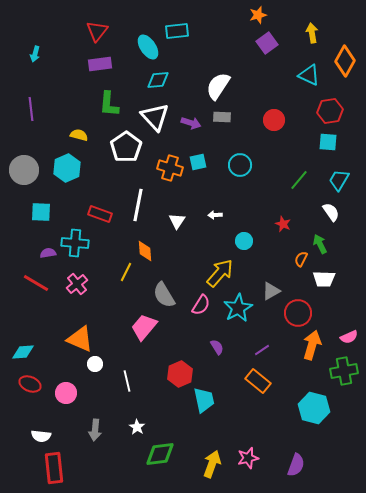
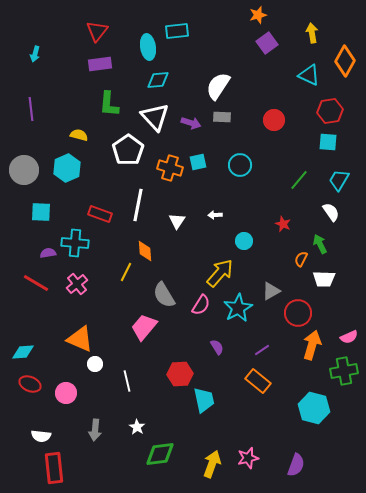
cyan ellipse at (148, 47): rotated 25 degrees clockwise
white pentagon at (126, 147): moved 2 px right, 3 px down
red hexagon at (180, 374): rotated 20 degrees clockwise
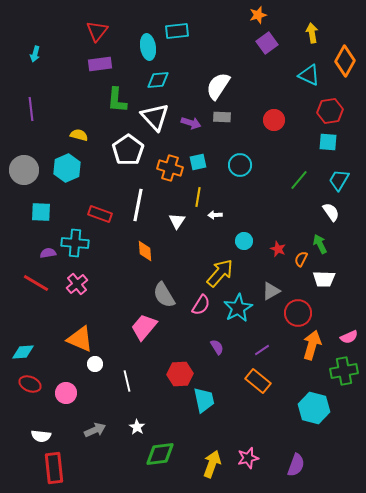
green L-shape at (109, 104): moved 8 px right, 4 px up
red star at (283, 224): moved 5 px left, 25 px down
yellow line at (126, 272): moved 72 px right, 75 px up; rotated 18 degrees counterclockwise
gray arrow at (95, 430): rotated 120 degrees counterclockwise
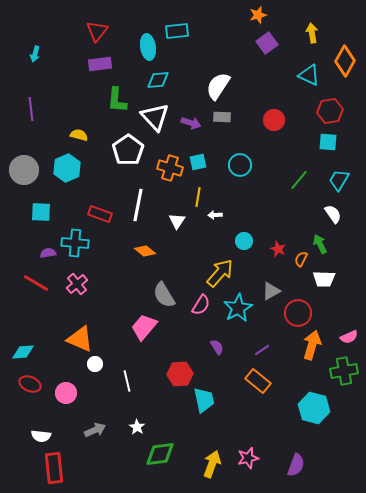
white semicircle at (331, 212): moved 2 px right, 2 px down
orange diamond at (145, 251): rotated 45 degrees counterclockwise
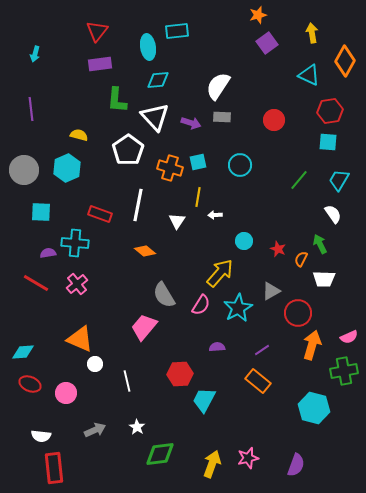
purple semicircle at (217, 347): rotated 63 degrees counterclockwise
cyan trapezoid at (204, 400): rotated 140 degrees counterclockwise
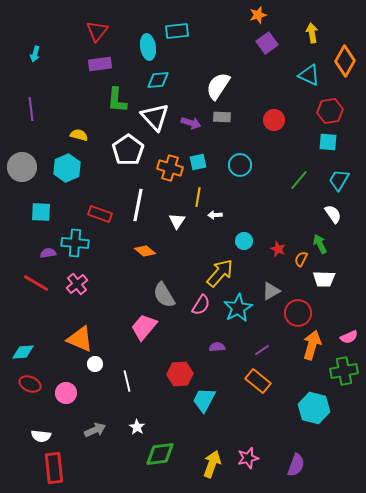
gray circle at (24, 170): moved 2 px left, 3 px up
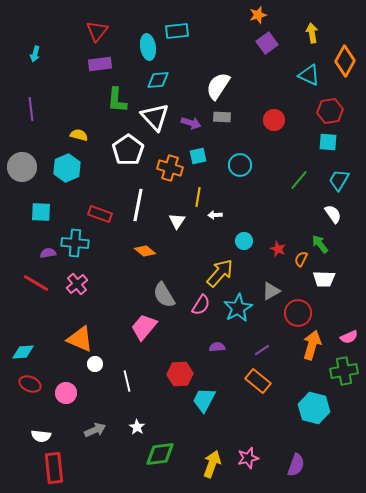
cyan square at (198, 162): moved 6 px up
green arrow at (320, 244): rotated 12 degrees counterclockwise
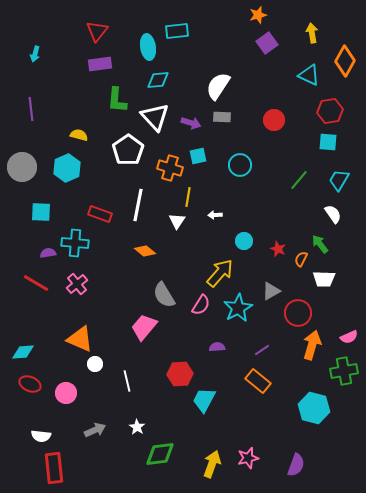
yellow line at (198, 197): moved 10 px left
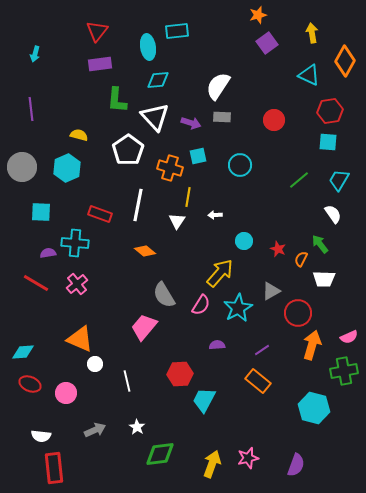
green line at (299, 180): rotated 10 degrees clockwise
purple semicircle at (217, 347): moved 2 px up
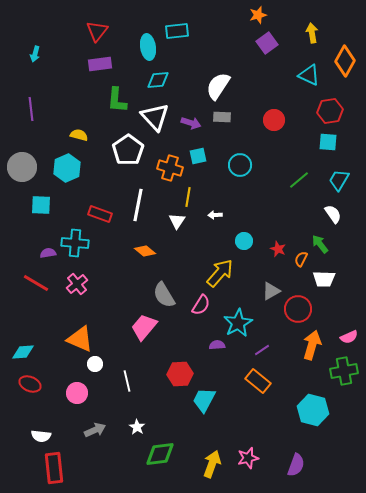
cyan square at (41, 212): moved 7 px up
cyan star at (238, 308): moved 15 px down
red circle at (298, 313): moved 4 px up
pink circle at (66, 393): moved 11 px right
cyan hexagon at (314, 408): moved 1 px left, 2 px down
